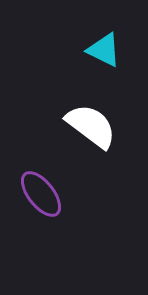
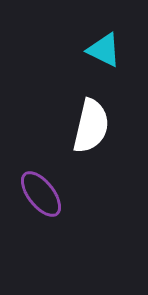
white semicircle: rotated 66 degrees clockwise
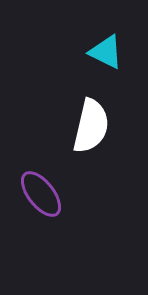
cyan triangle: moved 2 px right, 2 px down
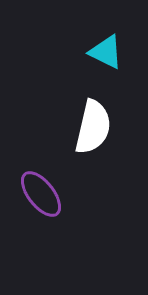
white semicircle: moved 2 px right, 1 px down
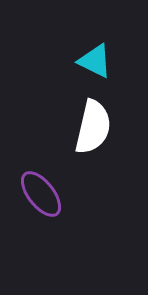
cyan triangle: moved 11 px left, 9 px down
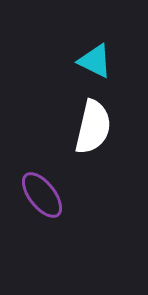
purple ellipse: moved 1 px right, 1 px down
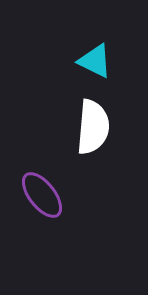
white semicircle: rotated 8 degrees counterclockwise
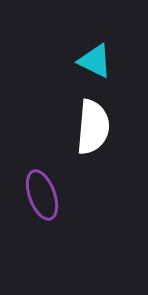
purple ellipse: rotated 18 degrees clockwise
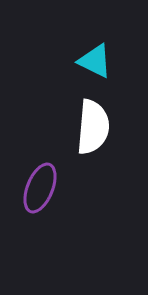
purple ellipse: moved 2 px left, 7 px up; rotated 42 degrees clockwise
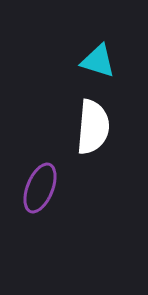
cyan triangle: moved 3 px right; rotated 9 degrees counterclockwise
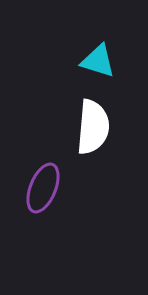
purple ellipse: moved 3 px right
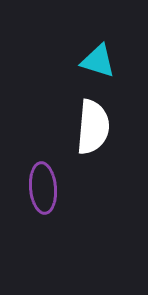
purple ellipse: rotated 27 degrees counterclockwise
